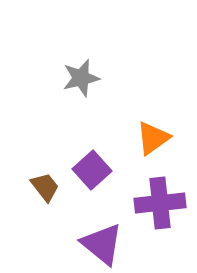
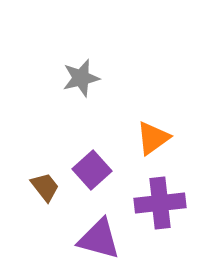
purple triangle: moved 3 px left, 5 px up; rotated 24 degrees counterclockwise
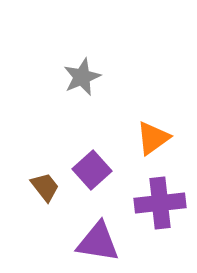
gray star: moved 1 px right, 1 px up; rotated 9 degrees counterclockwise
purple triangle: moved 1 px left, 3 px down; rotated 6 degrees counterclockwise
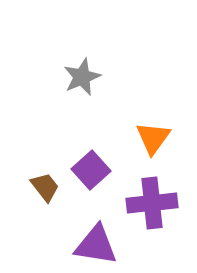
orange triangle: rotated 18 degrees counterclockwise
purple square: moved 1 px left
purple cross: moved 8 px left
purple triangle: moved 2 px left, 3 px down
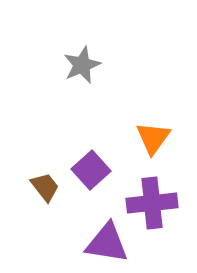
gray star: moved 12 px up
purple triangle: moved 11 px right, 2 px up
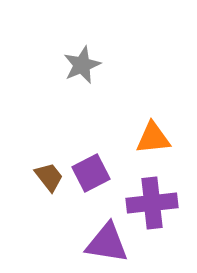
orange triangle: rotated 48 degrees clockwise
purple square: moved 3 px down; rotated 15 degrees clockwise
brown trapezoid: moved 4 px right, 10 px up
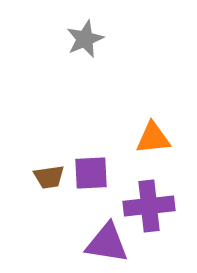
gray star: moved 3 px right, 26 px up
purple square: rotated 24 degrees clockwise
brown trapezoid: rotated 120 degrees clockwise
purple cross: moved 3 px left, 3 px down
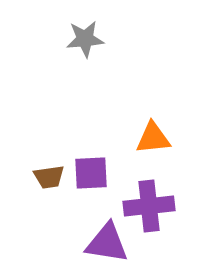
gray star: rotated 18 degrees clockwise
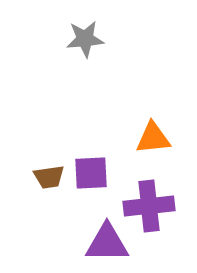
purple triangle: rotated 9 degrees counterclockwise
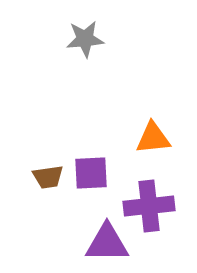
brown trapezoid: moved 1 px left
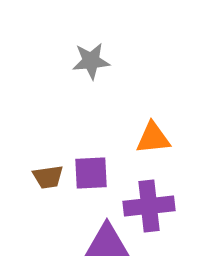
gray star: moved 6 px right, 22 px down
